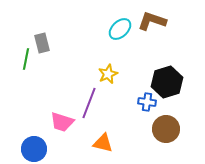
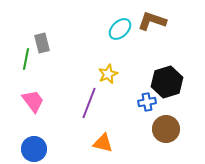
blue cross: rotated 18 degrees counterclockwise
pink trapezoid: moved 29 px left, 21 px up; rotated 145 degrees counterclockwise
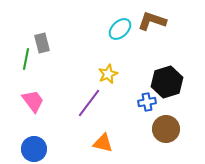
purple line: rotated 16 degrees clockwise
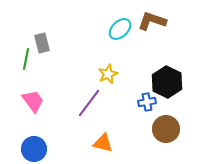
black hexagon: rotated 16 degrees counterclockwise
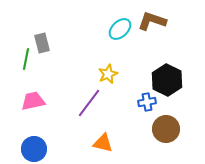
black hexagon: moved 2 px up
pink trapezoid: rotated 65 degrees counterclockwise
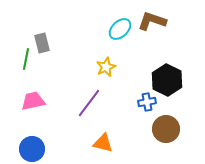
yellow star: moved 2 px left, 7 px up
blue circle: moved 2 px left
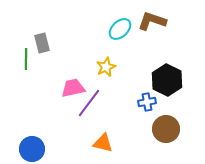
green line: rotated 10 degrees counterclockwise
pink trapezoid: moved 40 px right, 13 px up
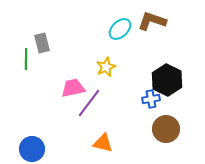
blue cross: moved 4 px right, 3 px up
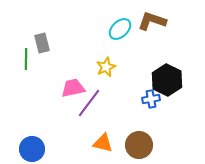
brown circle: moved 27 px left, 16 px down
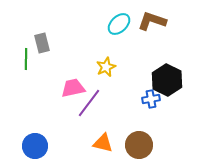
cyan ellipse: moved 1 px left, 5 px up
blue circle: moved 3 px right, 3 px up
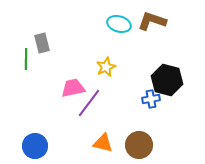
cyan ellipse: rotated 60 degrees clockwise
black hexagon: rotated 12 degrees counterclockwise
